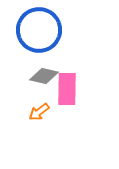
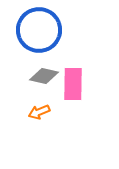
pink rectangle: moved 6 px right, 5 px up
orange arrow: rotated 15 degrees clockwise
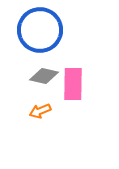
blue circle: moved 1 px right
orange arrow: moved 1 px right, 1 px up
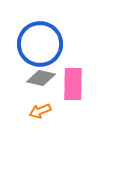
blue circle: moved 14 px down
gray diamond: moved 3 px left, 2 px down
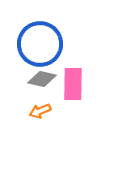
gray diamond: moved 1 px right, 1 px down
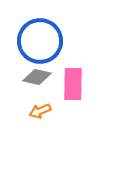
blue circle: moved 3 px up
gray diamond: moved 5 px left, 2 px up
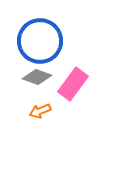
gray diamond: rotated 8 degrees clockwise
pink rectangle: rotated 36 degrees clockwise
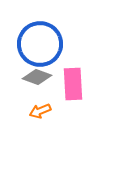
blue circle: moved 3 px down
pink rectangle: rotated 40 degrees counterclockwise
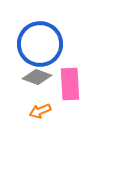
pink rectangle: moved 3 px left
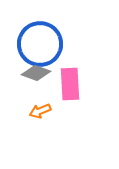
gray diamond: moved 1 px left, 4 px up
